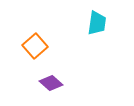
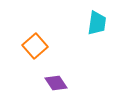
purple diamond: moved 5 px right; rotated 15 degrees clockwise
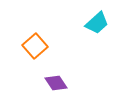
cyan trapezoid: rotated 40 degrees clockwise
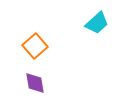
purple diamond: moved 21 px left; rotated 25 degrees clockwise
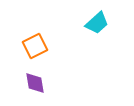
orange square: rotated 15 degrees clockwise
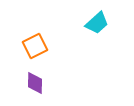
purple diamond: rotated 10 degrees clockwise
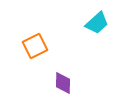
purple diamond: moved 28 px right
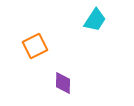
cyan trapezoid: moved 2 px left, 3 px up; rotated 15 degrees counterclockwise
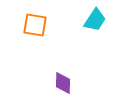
orange square: moved 21 px up; rotated 35 degrees clockwise
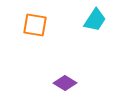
purple diamond: moved 2 px right; rotated 60 degrees counterclockwise
